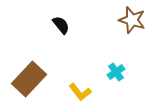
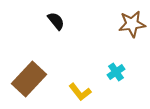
brown star: moved 4 px down; rotated 24 degrees counterclockwise
black semicircle: moved 5 px left, 4 px up
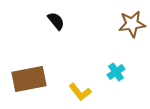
brown rectangle: rotated 36 degrees clockwise
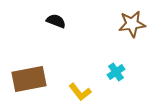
black semicircle: rotated 30 degrees counterclockwise
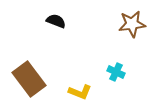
cyan cross: rotated 30 degrees counterclockwise
brown rectangle: rotated 64 degrees clockwise
yellow L-shape: rotated 30 degrees counterclockwise
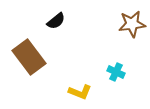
black semicircle: rotated 120 degrees clockwise
brown rectangle: moved 22 px up
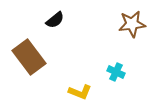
black semicircle: moved 1 px left, 1 px up
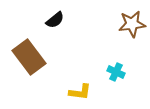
yellow L-shape: rotated 15 degrees counterclockwise
